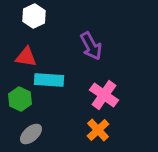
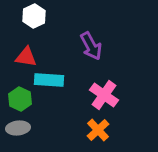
gray ellipse: moved 13 px left, 6 px up; rotated 35 degrees clockwise
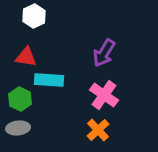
purple arrow: moved 13 px right, 7 px down; rotated 60 degrees clockwise
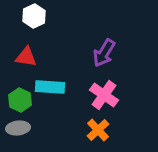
cyan rectangle: moved 1 px right, 7 px down
green hexagon: moved 1 px down
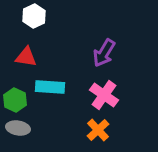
green hexagon: moved 5 px left
gray ellipse: rotated 15 degrees clockwise
